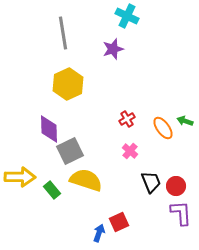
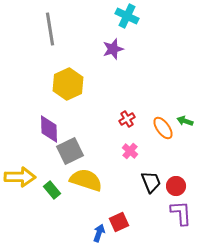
gray line: moved 13 px left, 4 px up
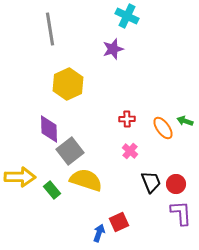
red cross: rotated 28 degrees clockwise
gray square: rotated 12 degrees counterclockwise
red circle: moved 2 px up
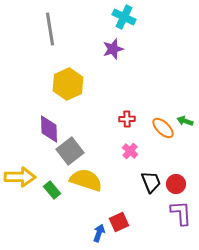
cyan cross: moved 3 px left, 1 px down
orange ellipse: rotated 10 degrees counterclockwise
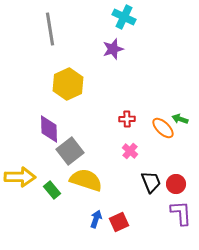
green arrow: moved 5 px left, 2 px up
blue arrow: moved 3 px left, 14 px up
